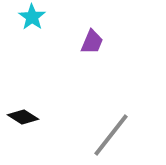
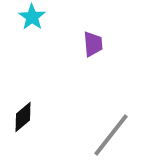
purple trapezoid: moved 1 px right, 2 px down; rotated 28 degrees counterclockwise
black diamond: rotated 72 degrees counterclockwise
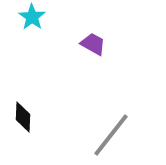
purple trapezoid: rotated 56 degrees counterclockwise
black diamond: rotated 48 degrees counterclockwise
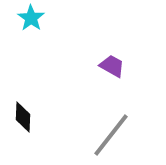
cyan star: moved 1 px left, 1 px down
purple trapezoid: moved 19 px right, 22 px down
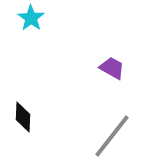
purple trapezoid: moved 2 px down
gray line: moved 1 px right, 1 px down
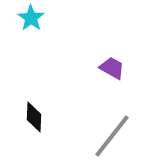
black diamond: moved 11 px right
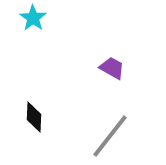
cyan star: moved 2 px right
gray line: moved 2 px left
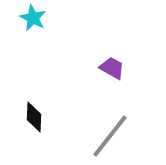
cyan star: rotated 8 degrees counterclockwise
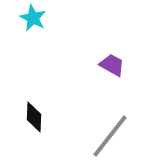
purple trapezoid: moved 3 px up
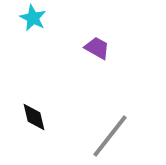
purple trapezoid: moved 15 px left, 17 px up
black diamond: rotated 16 degrees counterclockwise
